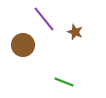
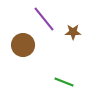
brown star: moved 2 px left; rotated 21 degrees counterclockwise
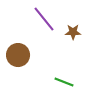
brown circle: moved 5 px left, 10 px down
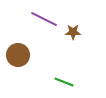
purple line: rotated 24 degrees counterclockwise
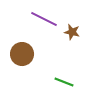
brown star: moved 1 px left; rotated 14 degrees clockwise
brown circle: moved 4 px right, 1 px up
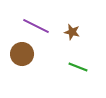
purple line: moved 8 px left, 7 px down
green line: moved 14 px right, 15 px up
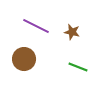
brown circle: moved 2 px right, 5 px down
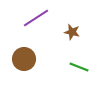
purple line: moved 8 px up; rotated 60 degrees counterclockwise
green line: moved 1 px right
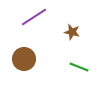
purple line: moved 2 px left, 1 px up
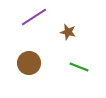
brown star: moved 4 px left
brown circle: moved 5 px right, 4 px down
